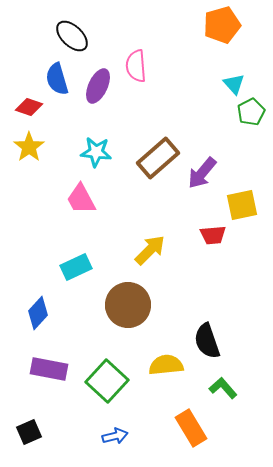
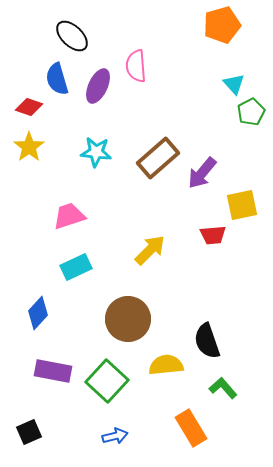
pink trapezoid: moved 12 px left, 17 px down; rotated 100 degrees clockwise
brown circle: moved 14 px down
purple rectangle: moved 4 px right, 2 px down
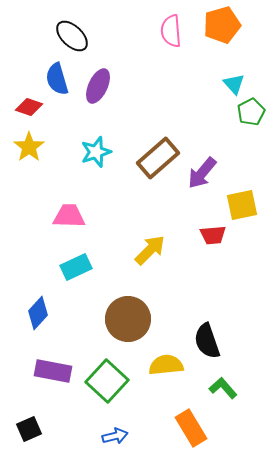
pink semicircle: moved 35 px right, 35 px up
cyan star: rotated 24 degrees counterclockwise
pink trapezoid: rotated 20 degrees clockwise
black square: moved 3 px up
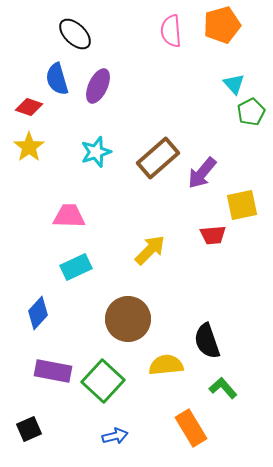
black ellipse: moved 3 px right, 2 px up
green square: moved 4 px left
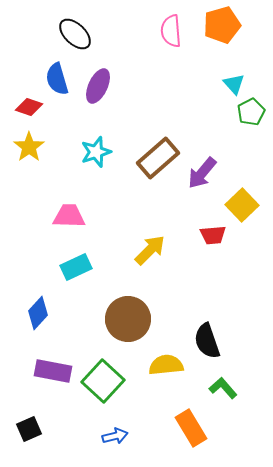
yellow square: rotated 32 degrees counterclockwise
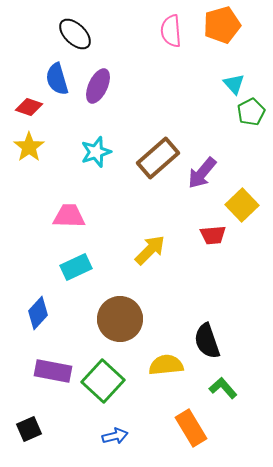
brown circle: moved 8 px left
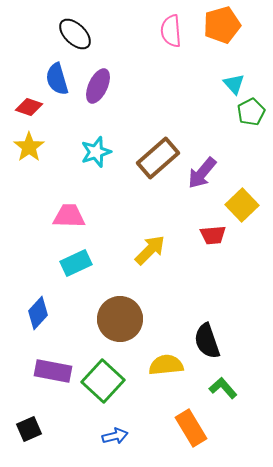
cyan rectangle: moved 4 px up
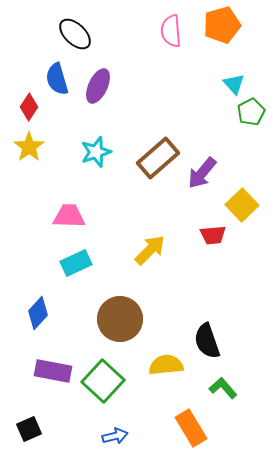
red diamond: rotated 76 degrees counterclockwise
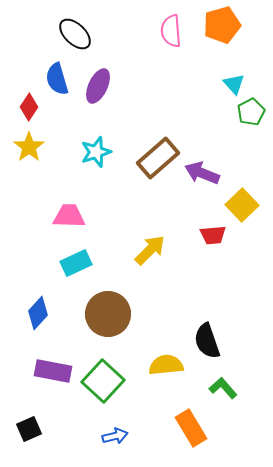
purple arrow: rotated 72 degrees clockwise
brown circle: moved 12 px left, 5 px up
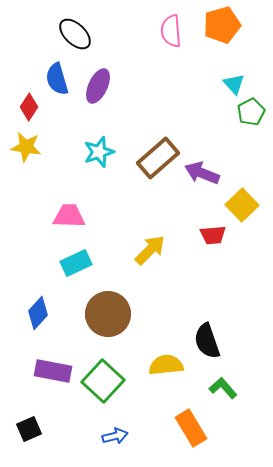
yellow star: moved 3 px left; rotated 28 degrees counterclockwise
cyan star: moved 3 px right
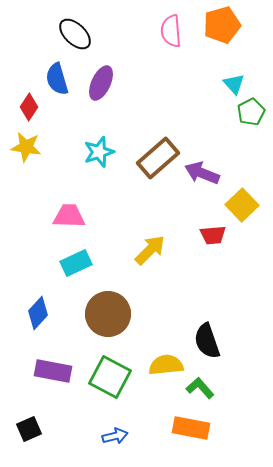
purple ellipse: moved 3 px right, 3 px up
green square: moved 7 px right, 4 px up; rotated 15 degrees counterclockwise
green L-shape: moved 23 px left
orange rectangle: rotated 48 degrees counterclockwise
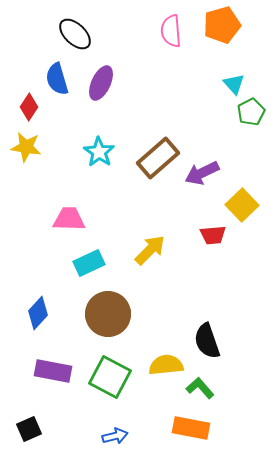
cyan star: rotated 20 degrees counterclockwise
purple arrow: rotated 48 degrees counterclockwise
pink trapezoid: moved 3 px down
cyan rectangle: moved 13 px right
